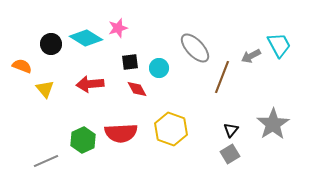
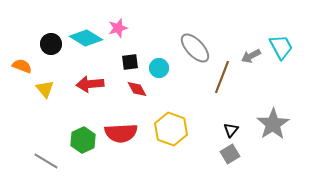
cyan trapezoid: moved 2 px right, 2 px down
gray line: rotated 55 degrees clockwise
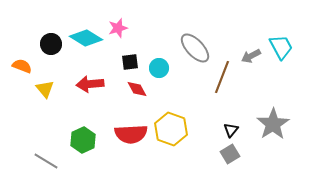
red semicircle: moved 10 px right, 1 px down
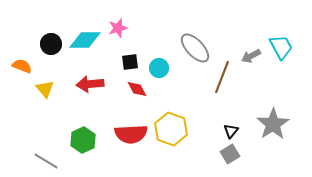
cyan diamond: moved 1 px left, 2 px down; rotated 32 degrees counterclockwise
black triangle: moved 1 px down
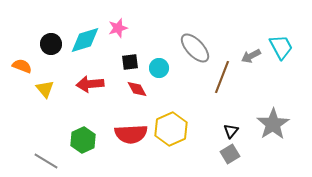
cyan diamond: rotated 16 degrees counterclockwise
yellow hexagon: rotated 16 degrees clockwise
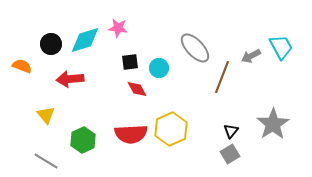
pink star: rotated 24 degrees clockwise
red arrow: moved 20 px left, 5 px up
yellow triangle: moved 1 px right, 26 px down
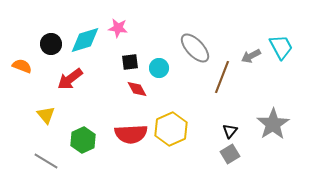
red arrow: rotated 32 degrees counterclockwise
black triangle: moved 1 px left
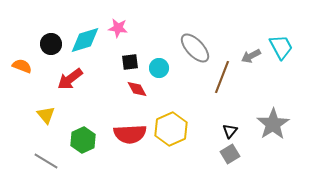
red semicircle: moved 1 px left
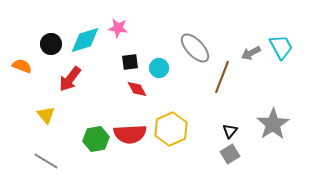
gray arrow: moved 3 px up
red arrow: rotated 16 degrees counterclockwise
green hexagon: moved 13 px right, 1 px up; rotated 15 degrees clockwise
